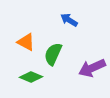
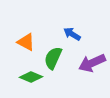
blue arrow: moved 3 px right, 14 px down
green semicircle: moved 4 px down
purple arrow: moved 5 px up
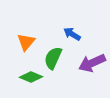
orange triangle: rotated 42 degrees clockwise
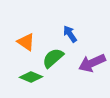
blue arrow: moved 2 px left; rotated 24 degrees clockwise
orange triangle: rotated 36 degrees counterclockwise
green semicircle: rotated 25 degrees clockwise
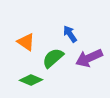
purple arrow: moved 3 px left, 5 px up
green diamond: moved 3 px down
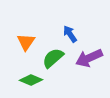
orange triangle: rotated 30 degrees clockwise
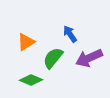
orange triangle: rotated 24 degrees clockwise
green semicircle: rotated 10 degrees counterclockwise
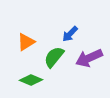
blue arrow: rotated 102 degrees counterclockwise
green semicircle: moved 1 px right, 1 px up
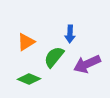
blue arrow: rotated 42 degrees counterclockwise
purple arrow: moved 2 px left, 6 px down
green diamond: moved 2 px left, 1 px up
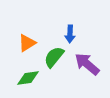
orange triangle: moved 1 px right, 1 px down
purple arrow: rotated 64 degrees clockwise
green diamond: moved 1 px left, 1 px up; rotated 30 degrees counterclockwise
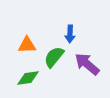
orange triangle: moved 2 px down; rotated 30 degrees clockwise
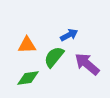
blue arrow: moved 1 px left, 1 px down; rotated 120 degrees counterclockwise
